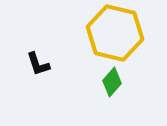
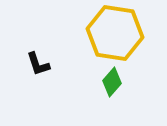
yellow hexagon: rotated 4 degrees counterclockwise
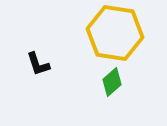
green diamond: rotated 8 degrees clockwise
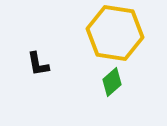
black L-shape: rotated 8 degrees clockwise
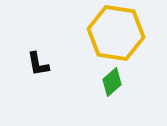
yellow hexagon: moved 1 px right
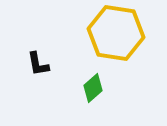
green diamond: moved 19 px left, 6 px down
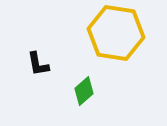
green diamond: moved 9 px left, 3 px down
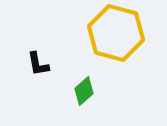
yellow hexagon: rotated 6 degrees clockwise
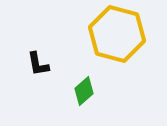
yellow hexagon: moved 1 px right, 1 px down
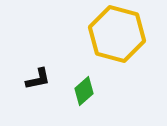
black L-shape: moved 15 px down; rotated 92 degrees counterclockwise
